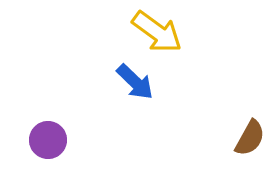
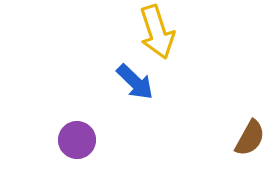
yellow arrow: rotated 36 degrees clockwise
purple circle: moved 29 px right
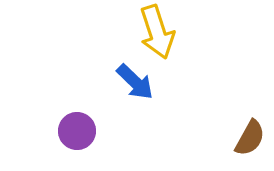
purple circle: moved 9 px up
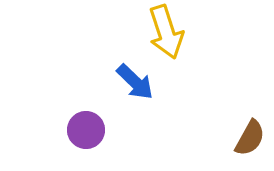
yellow arrow: moved 9 px right
purple circle: moved 9 px right, 1 px up
